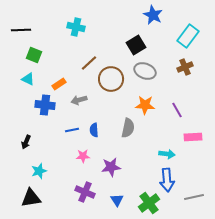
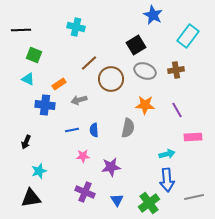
brown cross: moved 9 px left, 3 px down; rotated 14 degrees clockwise
cyan arrow: rotated 21 degrees counterclockwise
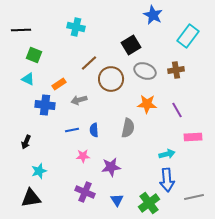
black square: moved 5 px left
orange star: moved 2 px right, 1 px up
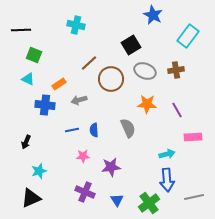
cyan cross: moved 2 px up
gray semicircle: rotated 36 degrees counterclockwise
black triangle: rotated 15 degrees counterclockwise
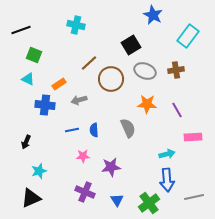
black line: rotated 18 degrees counterclockwise
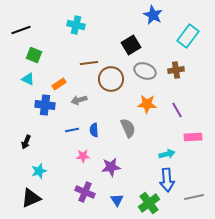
brown line: rotated 36 degrees clockwise
